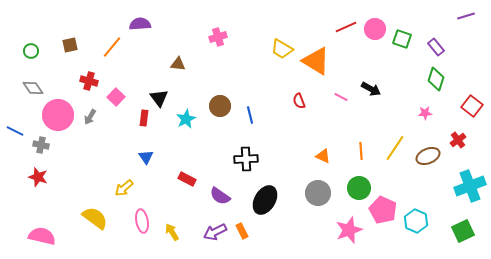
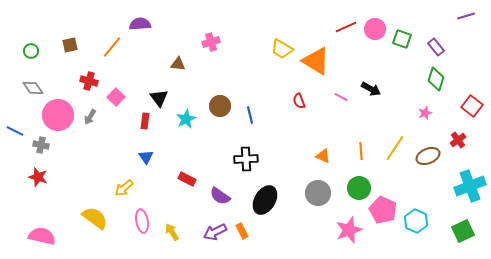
pink cross at (218, 37): moved 7 px left, 5 px down
pink star at (425, 113): rotated 16 degrees counterclockwise
red rectangle at (144, 118): moved 1 px right, 3 px down
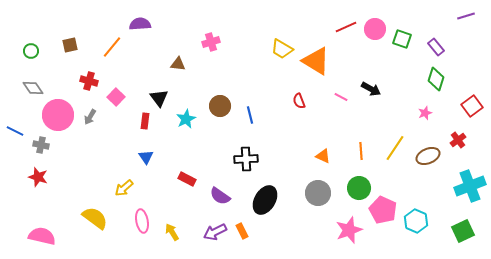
red square at (472, 106): rotated 15 degrees clockwise
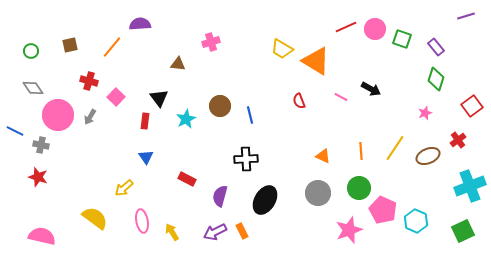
purple semicircle at (220, 196): rotated 70 degrees clockwise
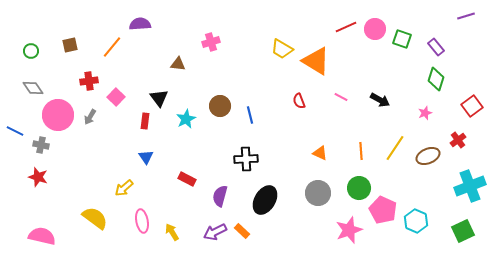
red cross at (89, 81): rotated 24 degrees counterclockwise
black arrow at (371, 89): moved 9 px right, 11 px down
orange triangle at (323, 156): moved 3 px left, 3 px up
orange rectangle at (242, 231): rotated 21 degrees counterclockwise
